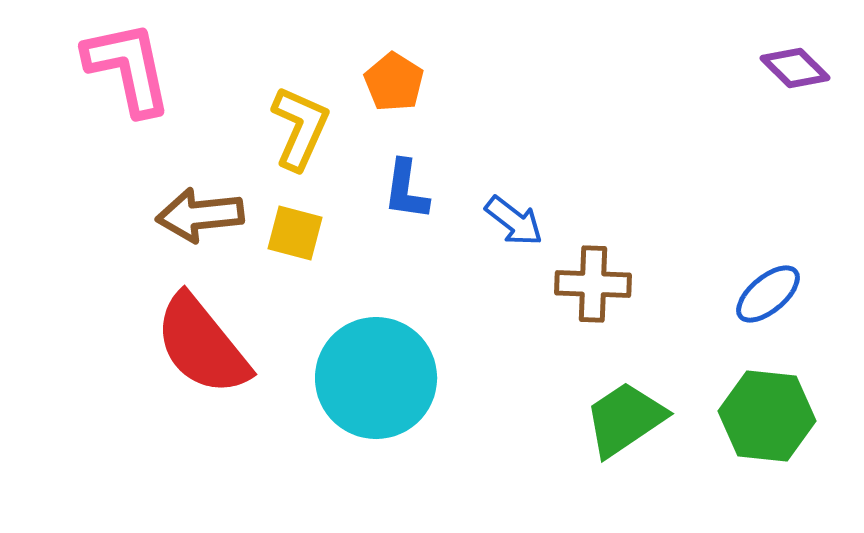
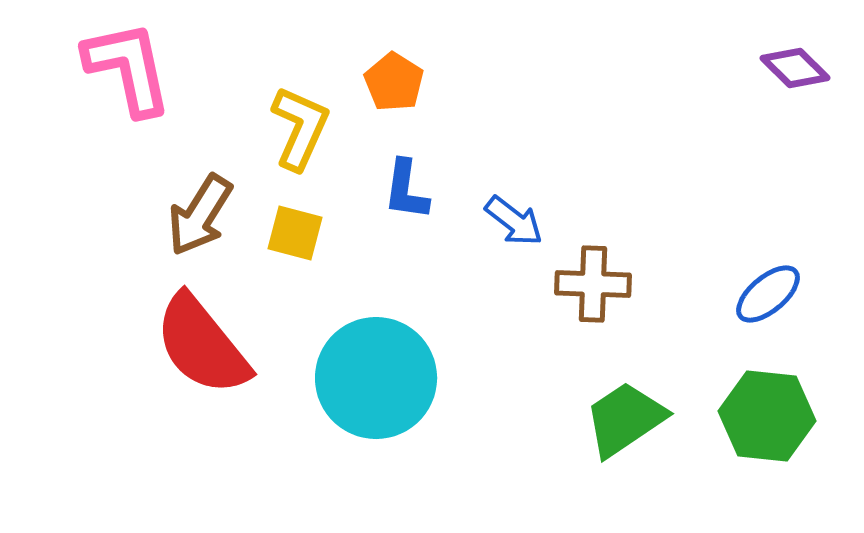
brown arrow: rotated 52 degrees counterclockwise
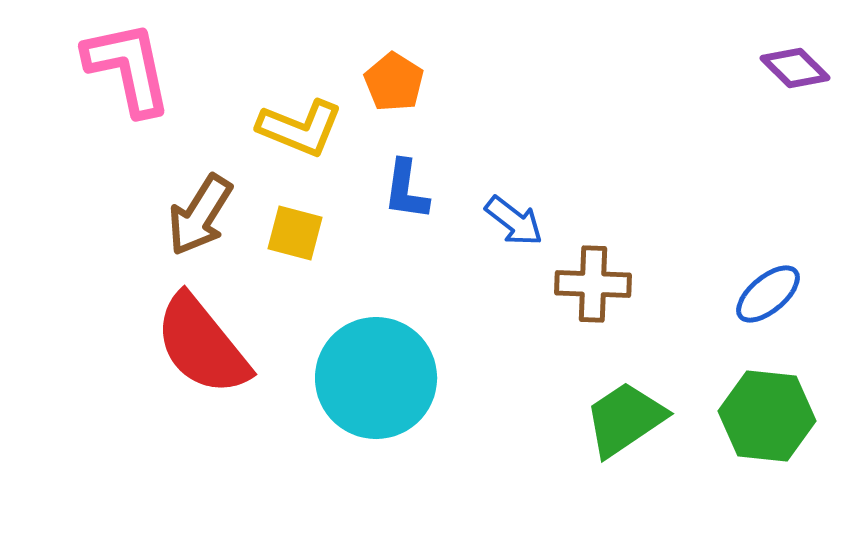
yellow L-shape: rotated 88 degrees clockwise
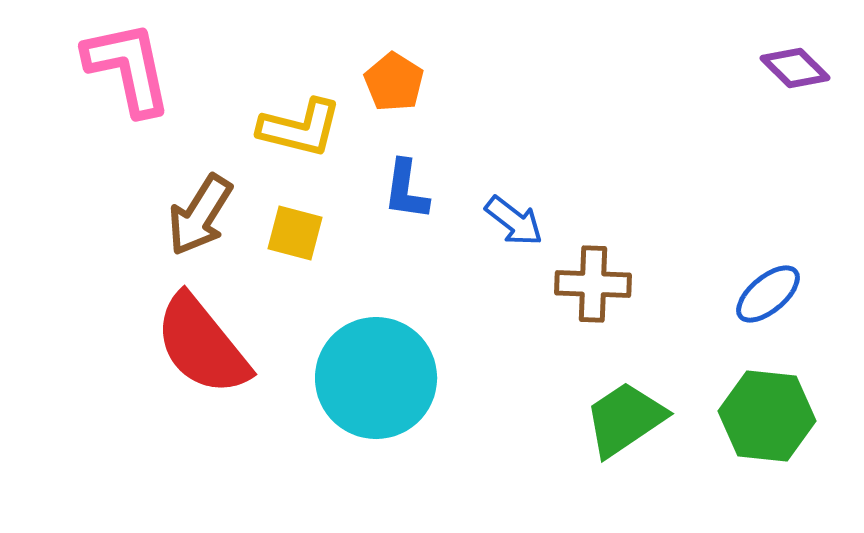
yellow L-shape: rotated 8 degrees counterclockwise
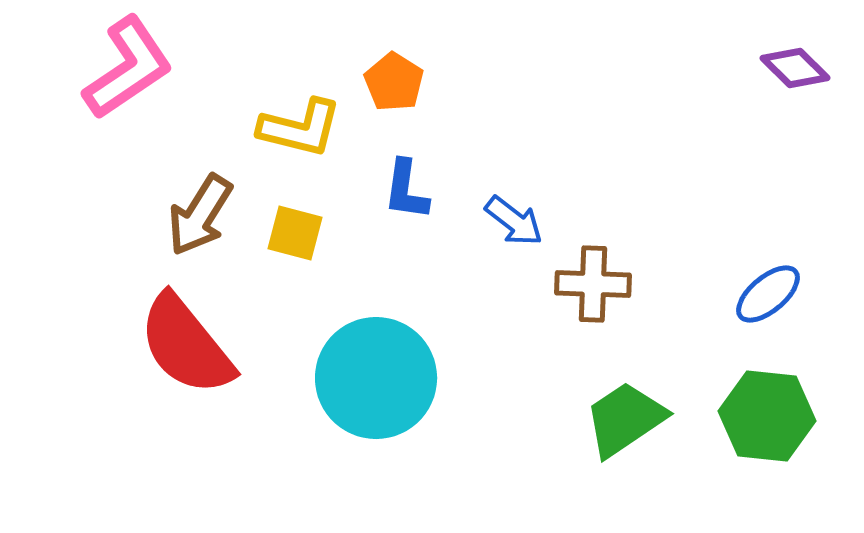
pink L-shape: rotated 68 degrees clockwise
red semicircle: moved 16 px left
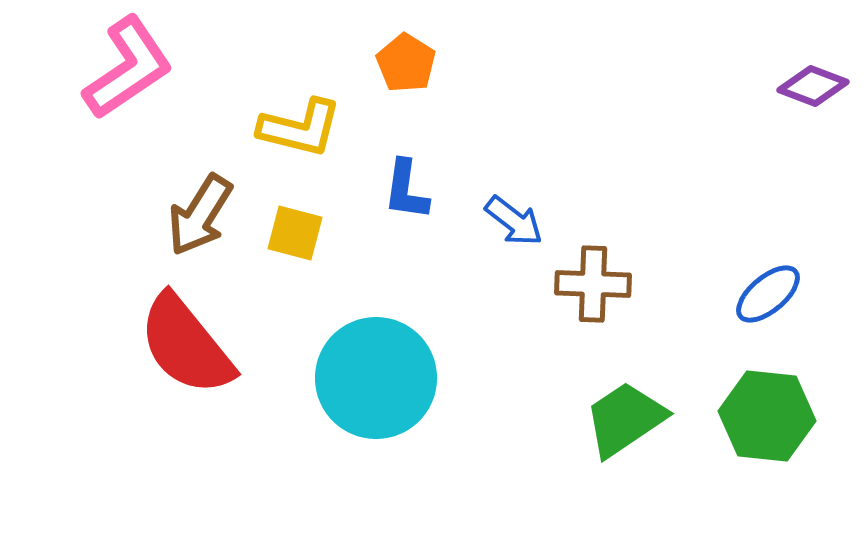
purple diamond: moved 18 px right, 18 px down; rotated 24 degrees counterclockwise
orange pentagon: moved 12 px right, 19 px up
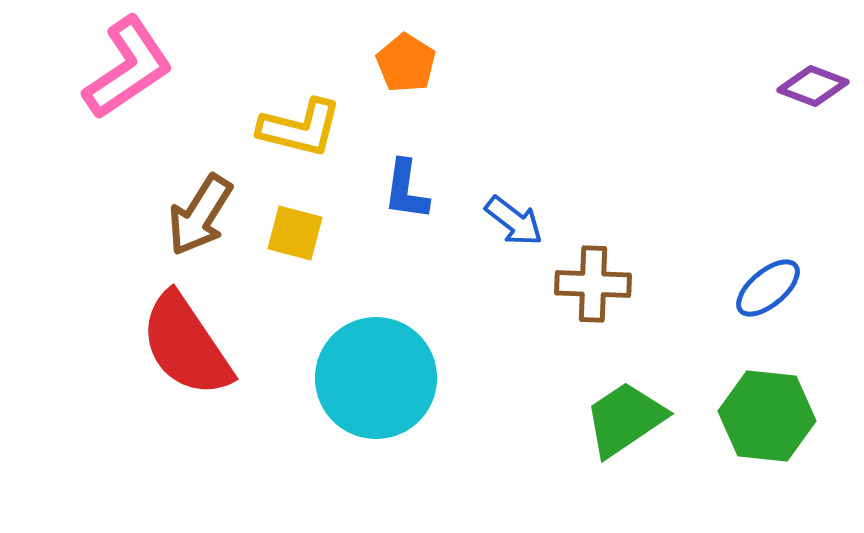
blue ellipse: moved 6 px up
red semicircle: rotated 5 degrees clockwise
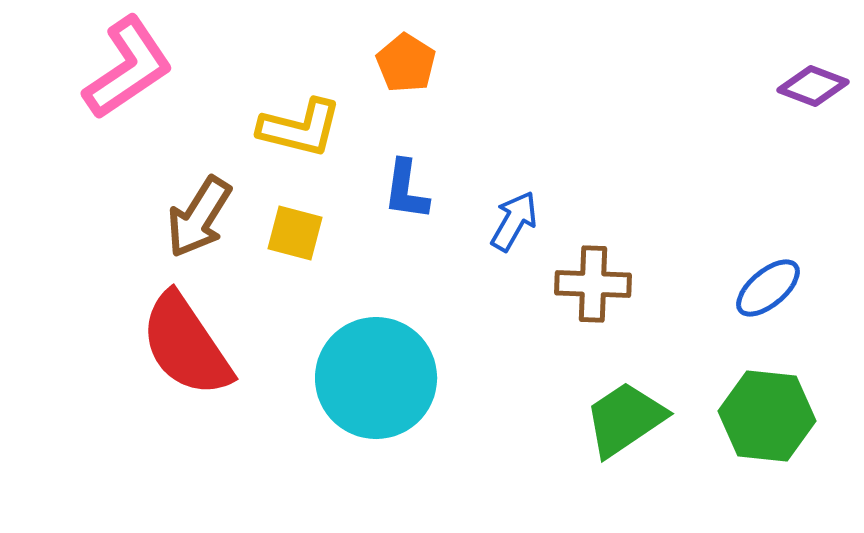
brown arrow: moved 1 px left, 2 px down
blue arrow: rotated 98 degrees counterclockwise
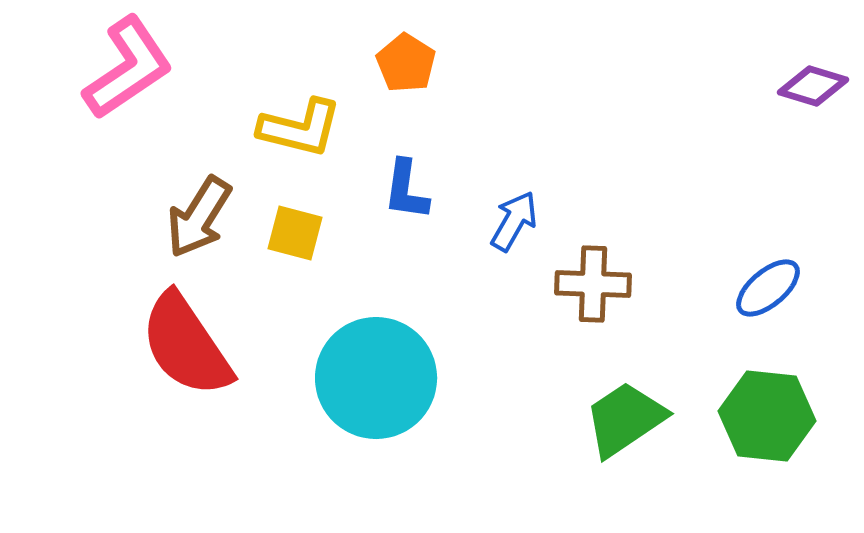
purple diamond: rotated 4 degrees counterclockwise
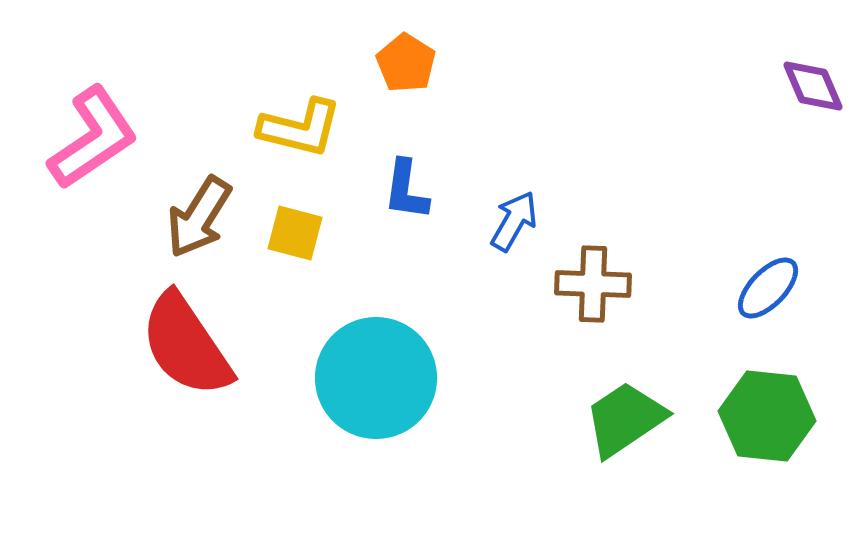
pink L-shape: moved 35 px left, 70 px down
purple diamond: rotated 50 degrees clockwise
blue ellipse: rotated 6 degrees counterclockwise
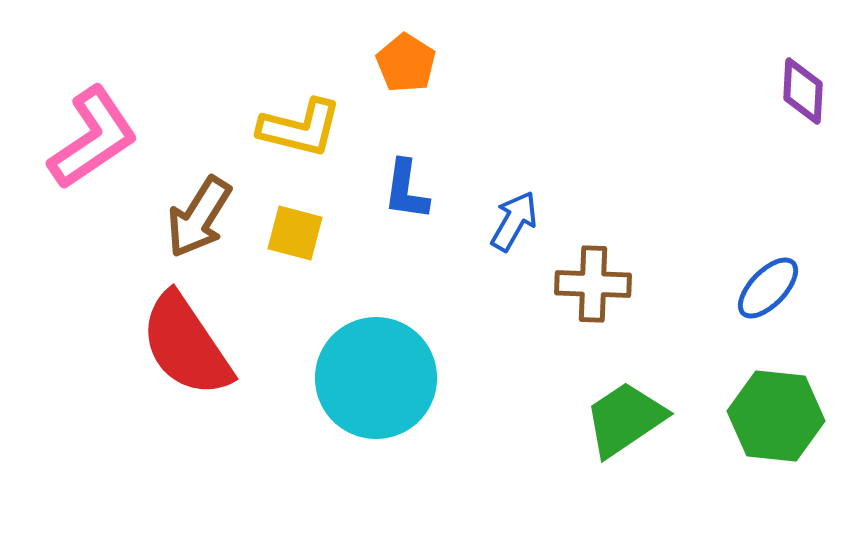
purple diamond: moved 10 px left, 5 px down; rotated 26 degrees clockwise
green hexagon: moved 9 px right
